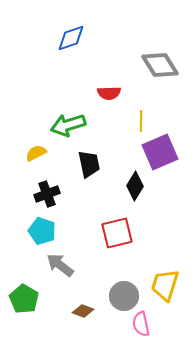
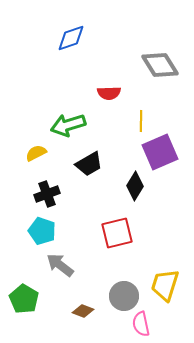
black trapezoid: rotated 72 degrees clockwise
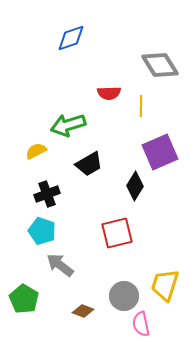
yellow line: moved 15 px up
yellow semicircle: moved 2 px up
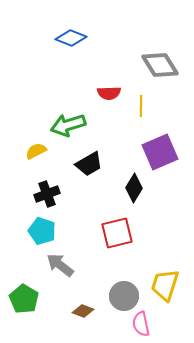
blue diamond: rotated 40 degrees clockwise
black diamond: moved 1 px left, 2 px down
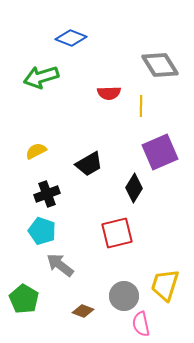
green arrow: moved 27 px left, 48 px up
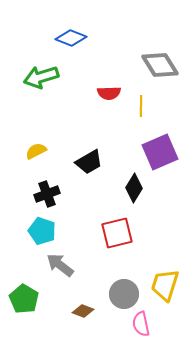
black trapezoid: moved 2 px up
gray circle: moved 2 px up
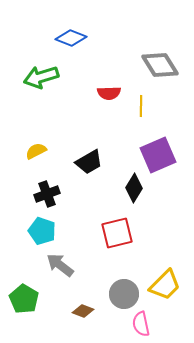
purple square: moved 2 px left, 3 px down
yellow trapezoid: rotated 152 degrees counterclockwise
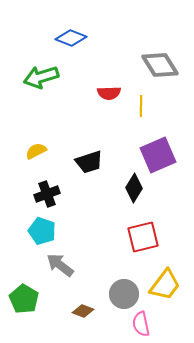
black trapezoid: rotated 12 degrees clockwise
red square: moved 26 px right, 4 px down
yellow trapezoid: rotated 8 degrees counterclockwise
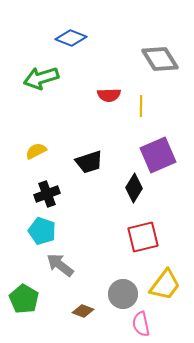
gray diamond: moved 6 px up
green arrow: moved 1 px down
red semicircle: moved 2 px down
gray circle: moved 1 px left
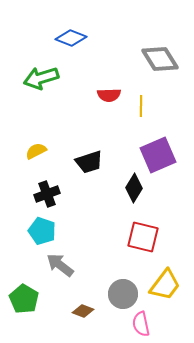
red square: rotated 28 degrees clockwise
